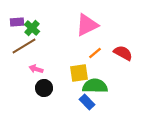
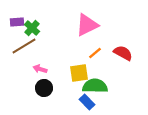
pink arrow: moved 4 px right
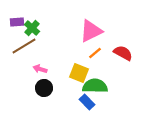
pink triangle: moved 4 px right, 6 px down
yellow square: rotated 30 degrees clockwise
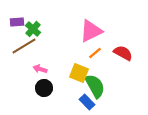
green cross: moved 1 px right, 1 px down
green semicircle: rotated 60 degrees clockwise
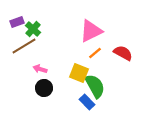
purple rectangle: rotated 16 degrees counterclockwise
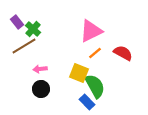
purple rectangle: rotated 72 degrees clockwise
pink arrow: rotated 24 degrees counterclockwise
black circle: moved 3 px left, 1 px down
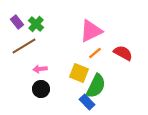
green cross: moved 3 px right, 5 px up
green semicircle: moved 1 px right; rotated 55 degrees clockwise
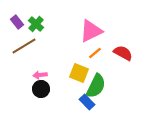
pink arrow: moved 6 px down
